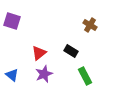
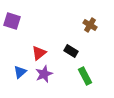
blue triangle: moved 8 px right, 3 px up; rotated 40 degrees clockwise
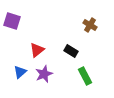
red triangle: moved 2 px left, 3 px up
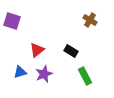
brown cross: moved 5 px up
blue triangle: rotated 24 degrees clockwise
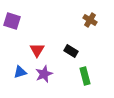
red triangle: rotated 21 degrees counterclockwise
green rectangle: rotated 12 degrees clockwise
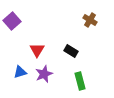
purple square: rotated 30 degrees clockwise
green rectangle: moved 5 px left, 5 px down
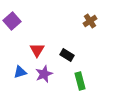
brown cross: moved 1 px down; rotated 24 degrees clockwise
black rectangle: moved 4 px left, 4 px down
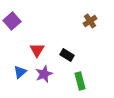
blue triangle: rotated 24 degrees counterclockwise
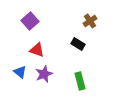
purple square: moved 18 px right
red triangle: rotated 42 degrees counterclockwise
black rectangle: moved 11 px right, 11 px up
blue triangle: rotated 40 degrees counterclockwise
